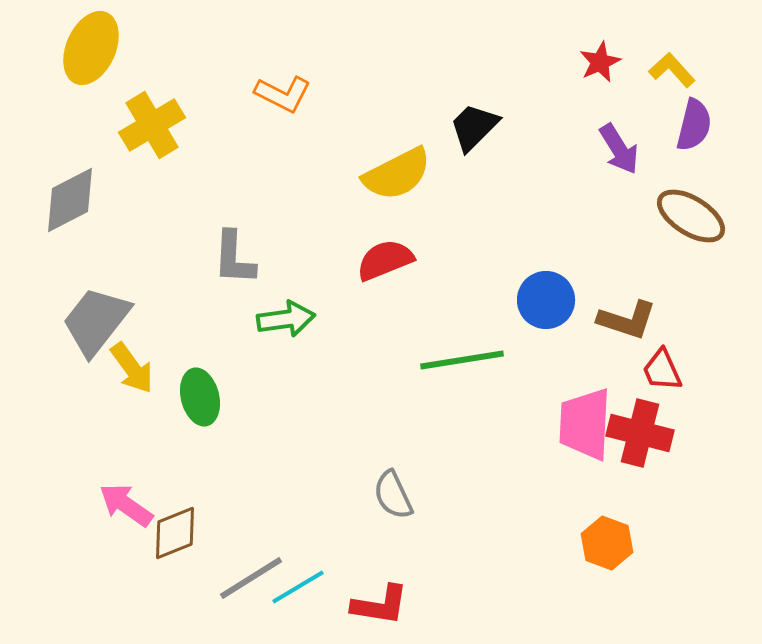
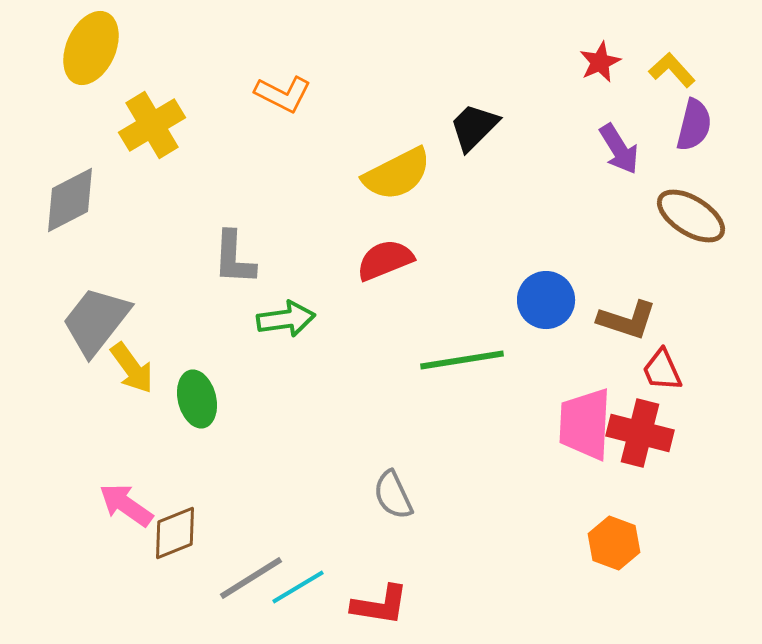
green ellipse: moved 3 px left, 2 px down
orange hexagon: moved 7 px right
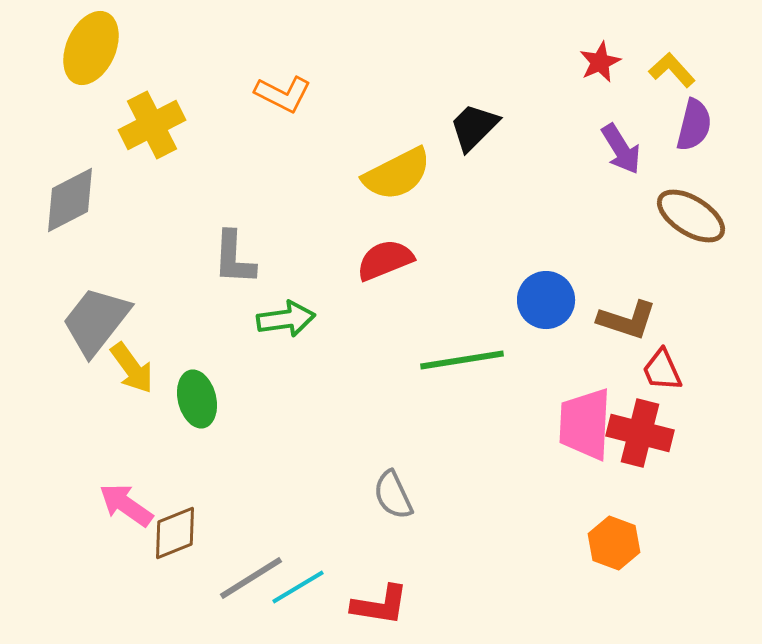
yellow cross: rotated 4 degrees clockwise
purple arrow: moved 2 px right
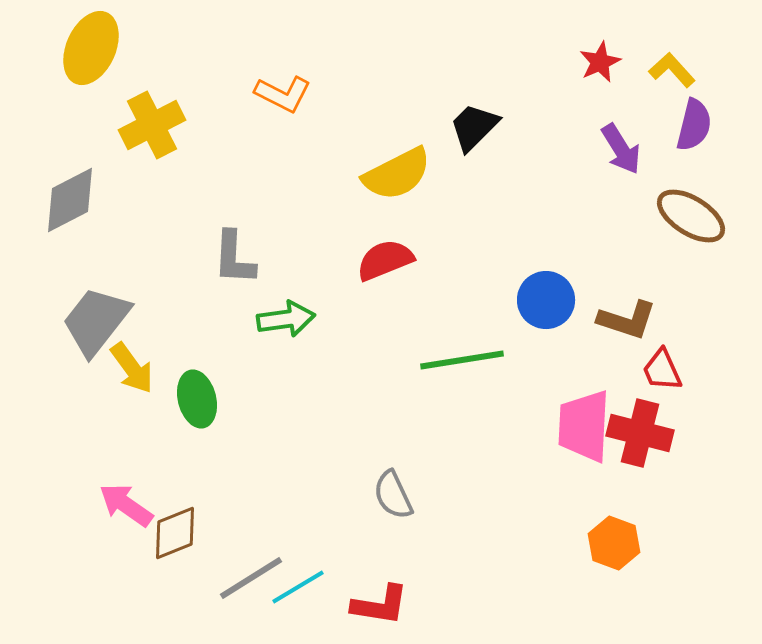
pink trapezoid: moved 1 px left, 2 px down
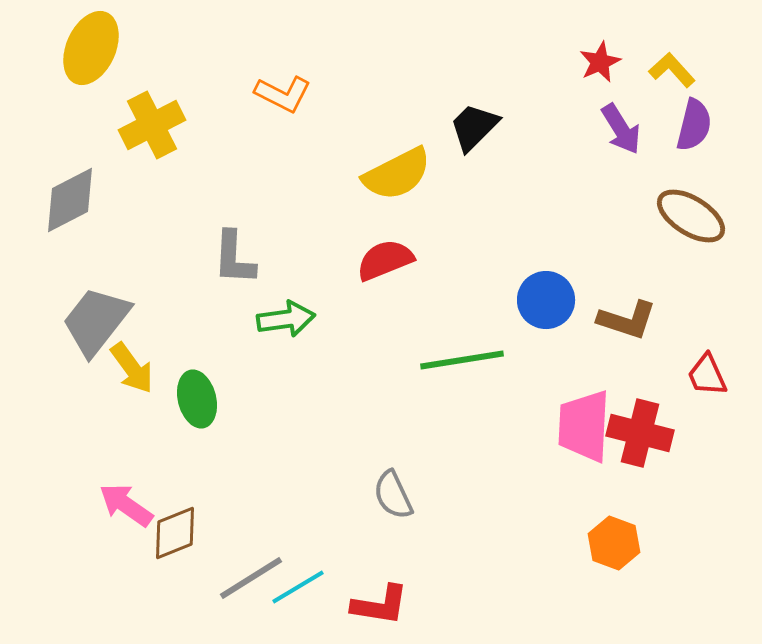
purple arrow: moved 20 px up
red trapezoid: moved 45 px right, 5 px down
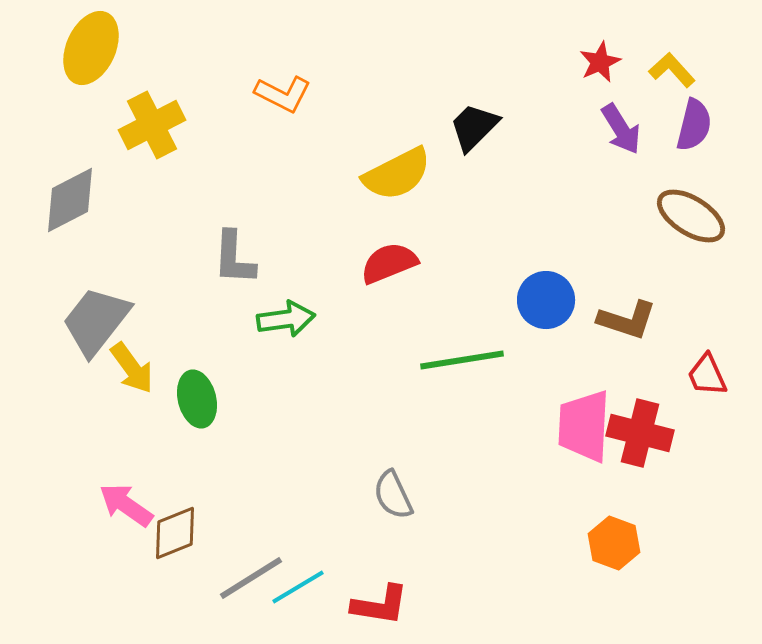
red semicircle: moved 4 px right, 3 px down
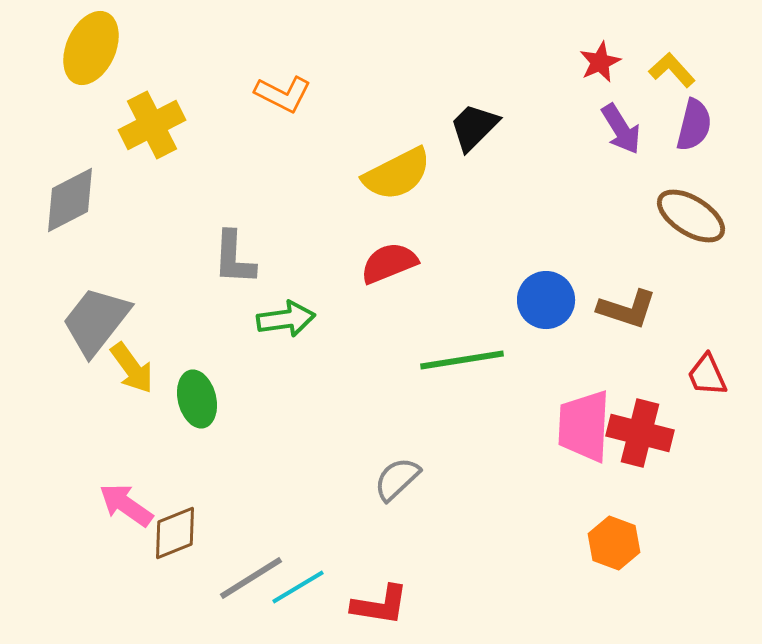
brown L-shape: moved 11 px up
gray semicircle: moved 4 px right, 16 px up; rotated 72 degrees clockwise
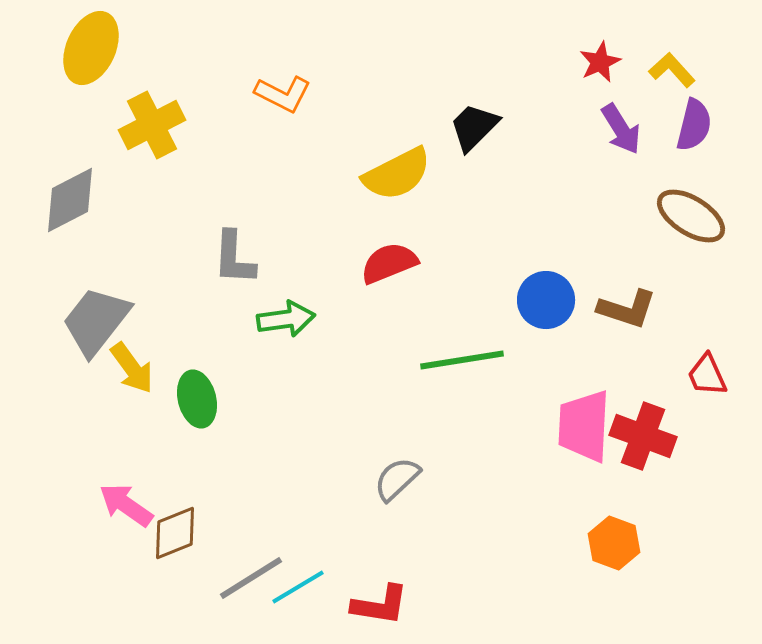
red cross: moved 3 px right, 3 px down; rotated 6 degrees clockwise
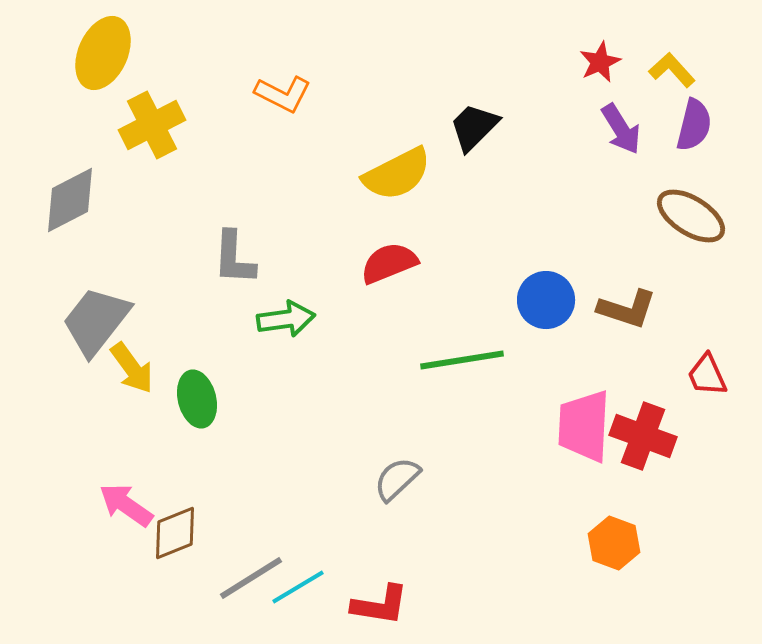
yellow ellipse: moved 12 px right, 5 px down
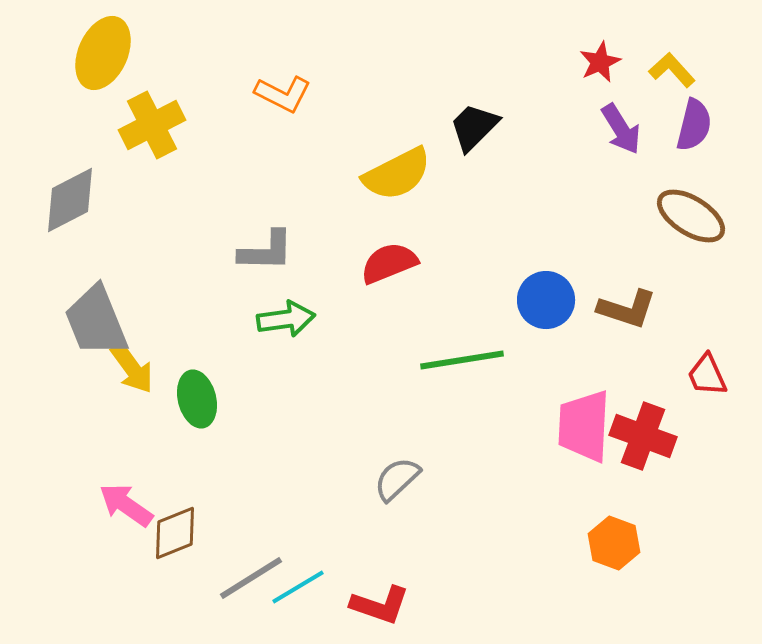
gray L-shape: moved 32 px right, 7 px up; rotated 92 degrees counterclockwise
gray trapezoid: rotated 60 degrees counterclockwise
red L-shape: rotated 10 degrees clockwise
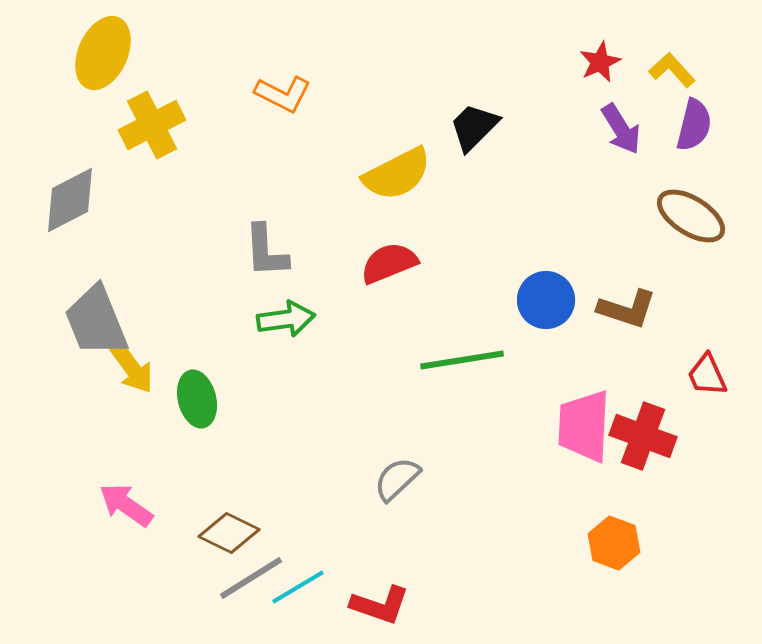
gray L-shape: rotated 86 degrees clockwise
brown diamond: moved 54 px right; rotated 48 degrees clockwise
